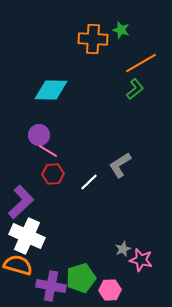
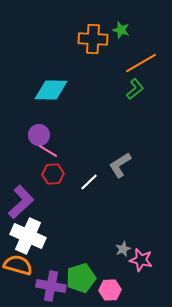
white cross: moved 1 px right
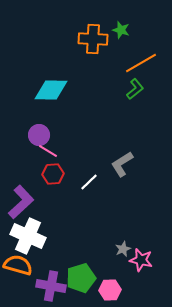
gray L-shape: moved 2 px right, 1 px up
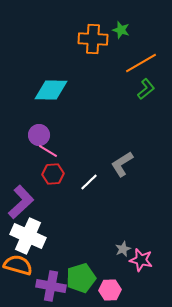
green L-shape: moved 11 px right
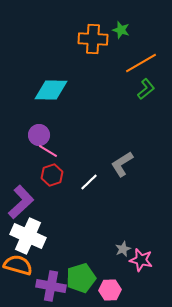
red hexagon: moved 1 px left, 1 px down; rotated 15 degrees counterclockwise
